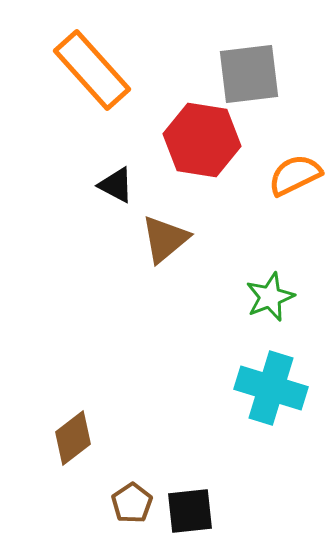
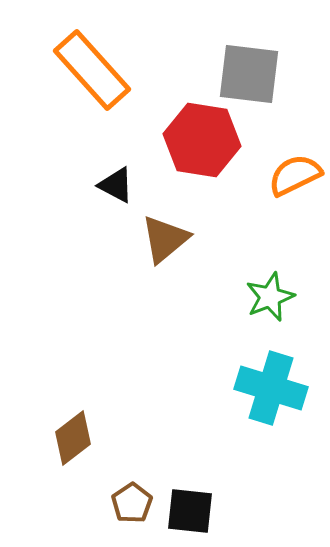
gray square: rotated 14 degrees clockwise
black square: rotated 12 degrees clockwise
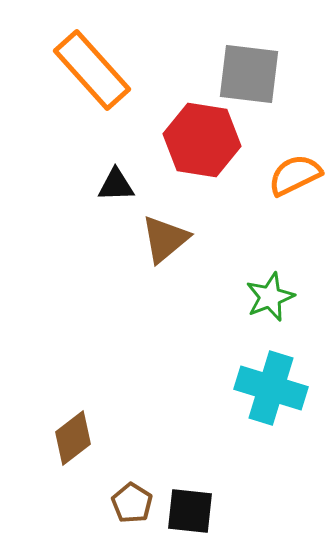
black triangle: rotated 30 degrees counterclockwise
brown pentagon: rotated 6 degrees counterclockwise
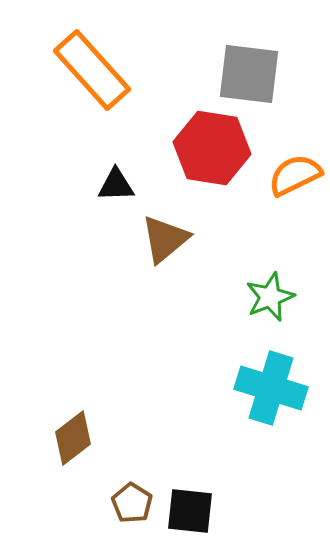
red hexagon: moved 10 px right, 8 px down
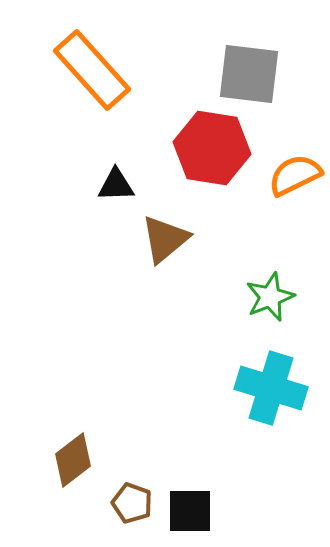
brown diamond: moved 22 px down
brown pentagon: rotated 12 degrees counterclockwise
black square: rotated 6 degrees counterclockwise
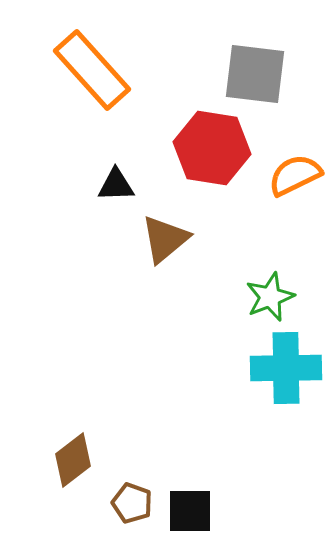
gray square: moved 6 px right
cyan cross: moved 15 px right, 20 px up; rotated 18 degrees counterclockwise
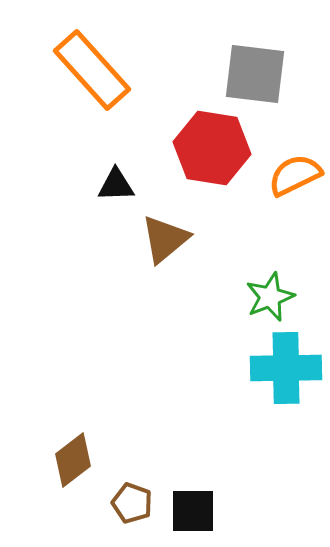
black square: moved 3 px right
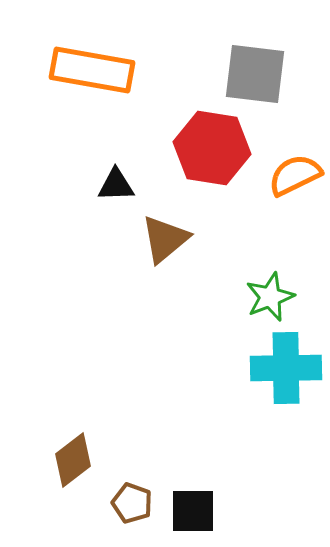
orange rectangle: rotated 38 degrees counterclockwise
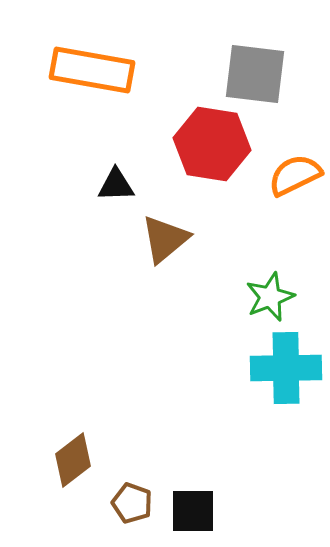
red hexagon: moved 4 px up
